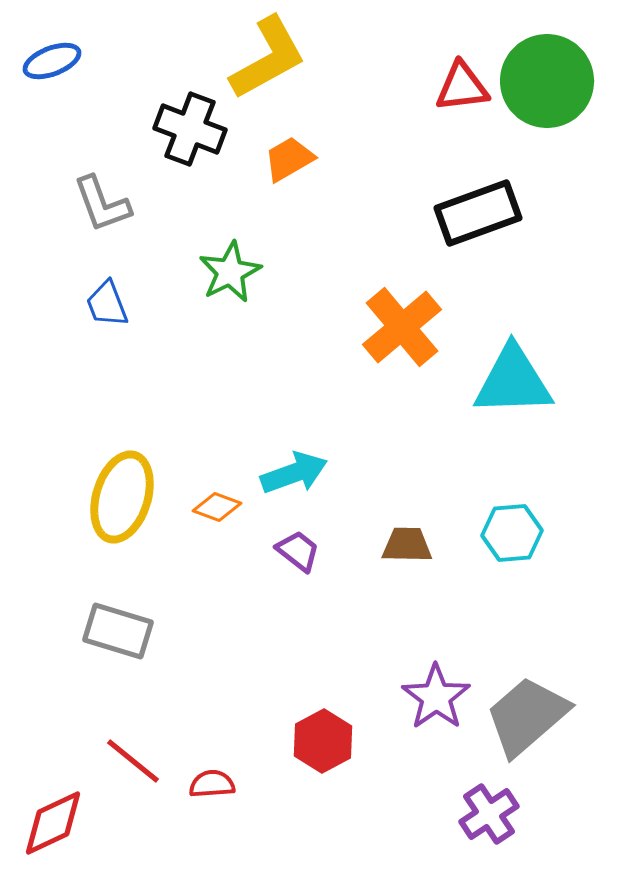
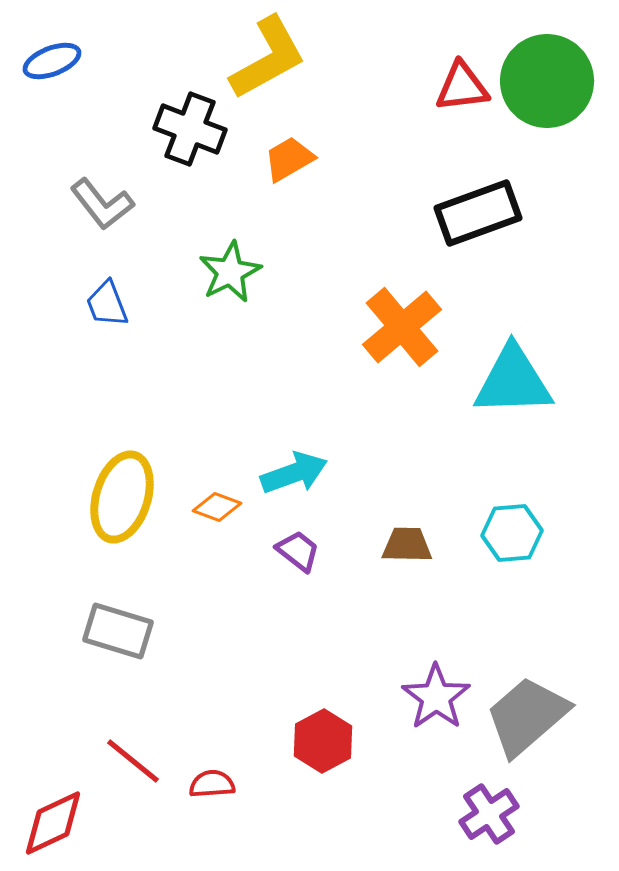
gray L-shape: rotated 18 degrees counterclockwise
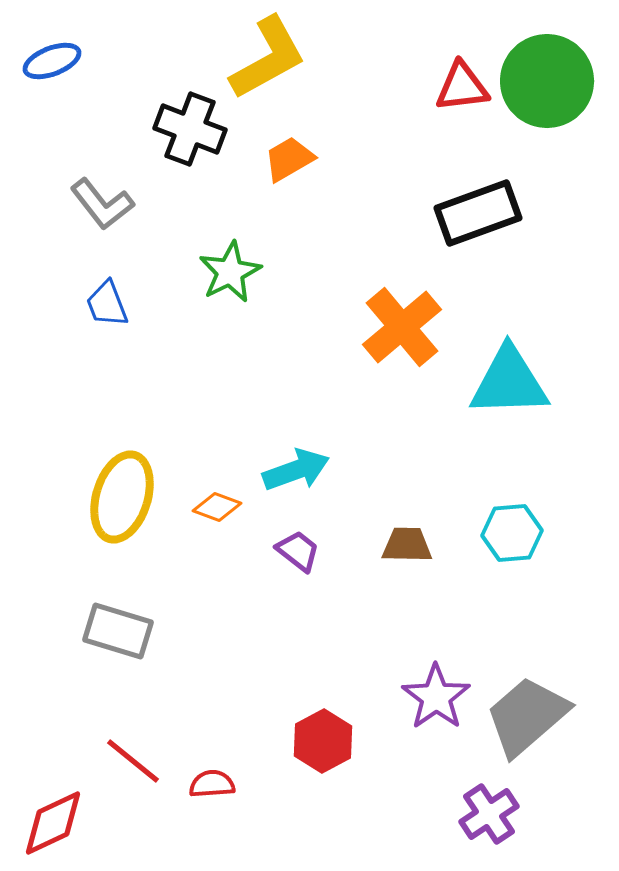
cyan triangle: moved 4 px left, 1 px down
cyan arrow: moved 2 px right, 3 px up
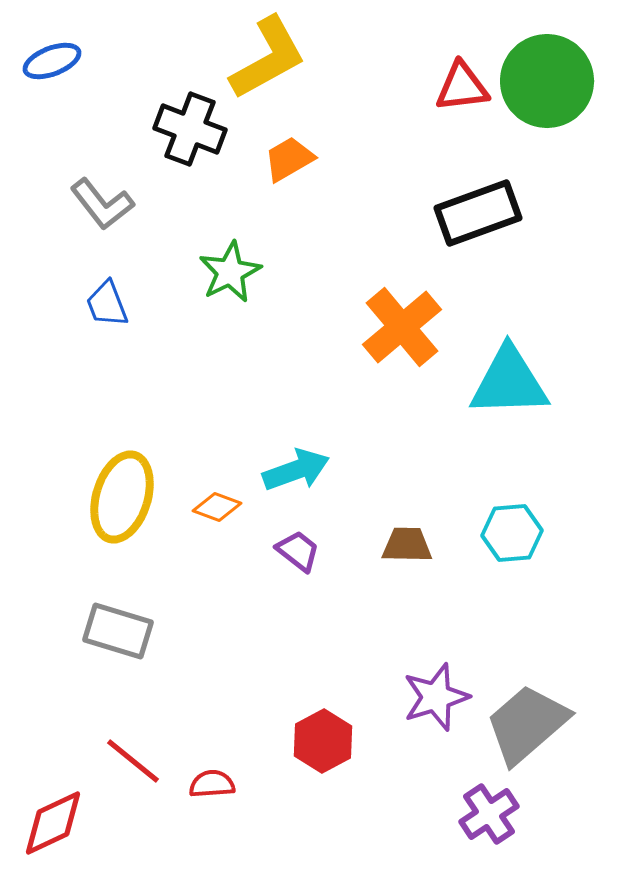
purple star: rotated 18 degrees clockwise
gray trapezoid: moved 8 px down
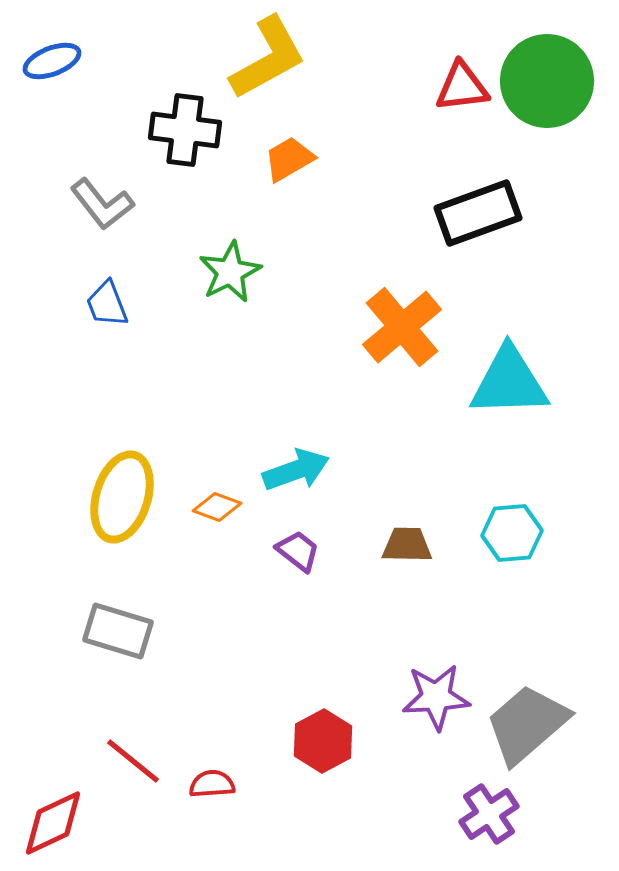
black cross: moved 5 px left, 1 px down; rotated 14 degrees counterclockwise
purple star: rotated 14 degrees clockwise
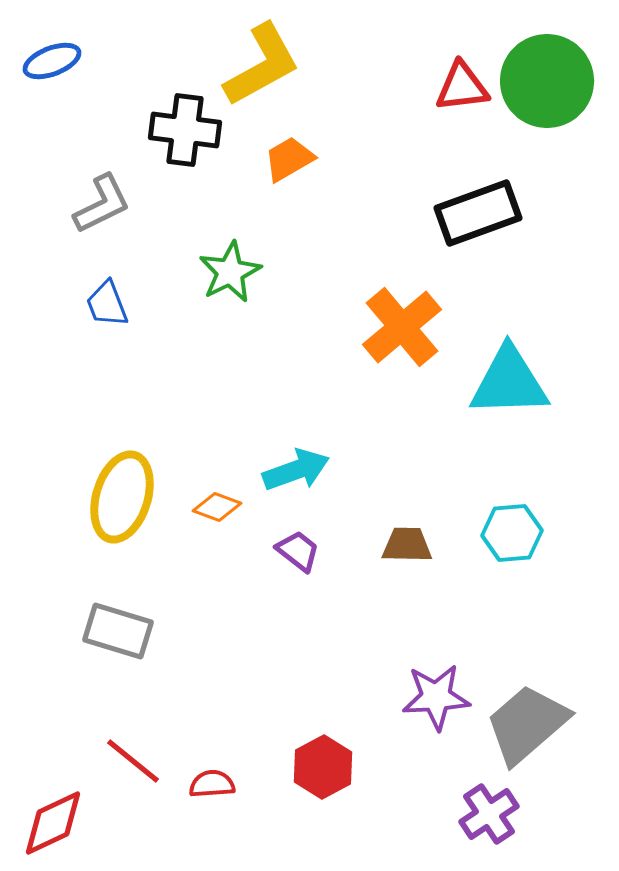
yellow L-shape: moved 6 px left, 7 px down
gray L-shape: rotated 78 degrees counterclockwise
red hexagon: moved 26 px down
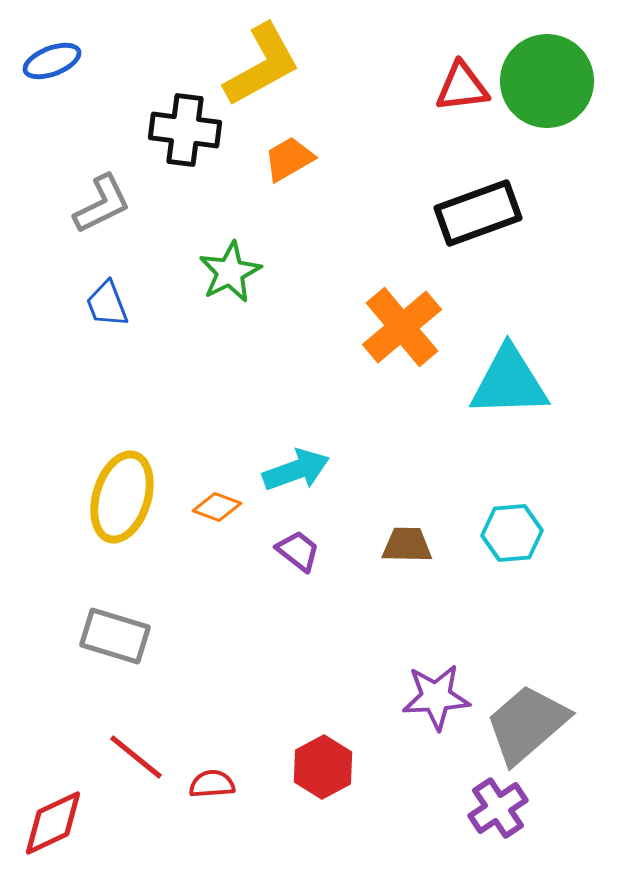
gray rectangle: moved 3 px left, 5 px down
red line: moved 3 px right, 4 px up
purple cross: moved 9 px right, 6 px up
